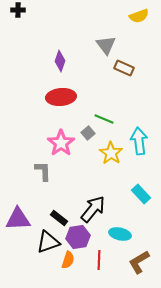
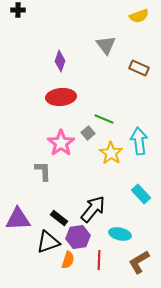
brown rectangle: moved 15 px right
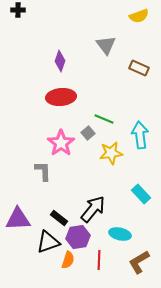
cyan arrow: moved 1 px right, 6 px up
yellow star: rotated 30 degrees clockwise
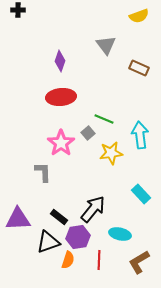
gray L-shape: moved 1 px down
black rectangle: moved 1 px up
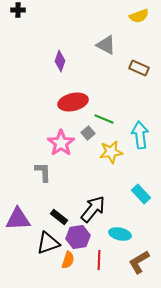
gray triangle: rotated 25 degrees counterclockwise
red ellipse: moved 12 px right, 5 px down; rotated 8 degrees counterclockwise
yellow star: moved 1 px up
black triangle: moved 1 px down
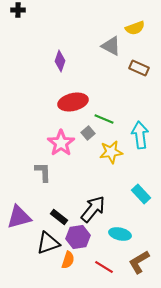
yellow semicircle: moved 4 px left, 12 px down
gray triangle: moved 5 px right, 1 px down
purple triangle: moved 1 px right, 2 px up; rotated 12 degrees counterclockwise
red line: moved 5 px right, 7 px down; rotated 60 degrees counterclockwise
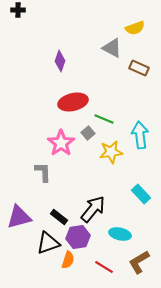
gray triangle: moved 1 px right, 2 px down
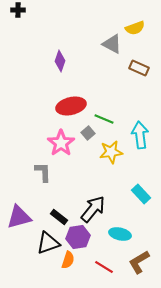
gray triangle: moved 4 px up
red ellipse: moved 2 px left, 4 px down
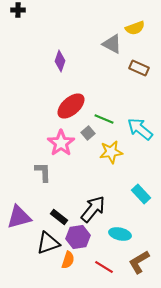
red ellipse: rotated 28 degrees counterclockwise
cyan arrow: moved 6 px up; rotated 44 degrees counterclockwise
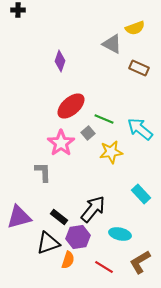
brown L-shape: moved 1 px right
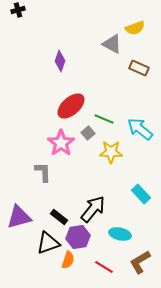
black cross: rotated 16 degrees counterclockwise
yellow star: rotated 10 degrees clockwise
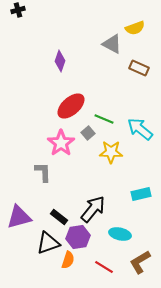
cyan rectangle: rotated 60 degrees counterclockwise
